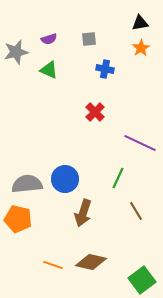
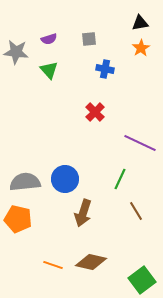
gray star: rotated 20 degrees clockwise
green triangle: rotated 24 degrees clockwise
green line: moved 2 px right, 1 px down
gray semicircle: moved 2 px left, 2 px up
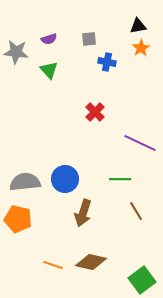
black triangle: moved 2 px left, 3 px down
blue cross: moved 2 px right, 7 px up
green line: rotated 65 degrees clockwise
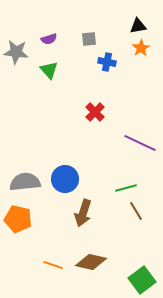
green line: moved 6 px right, 9 px down; rotated 15 degrees counterclockwise
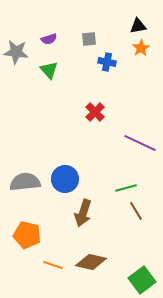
orange pentagon: moved 9 px right, 16 px down
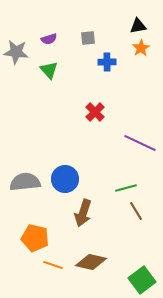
gray square: moved 1 px left, 1 px up
blue cross: rotated 12 degrees counterclockwise
orange pentagon: moved 8 px right, 3 px down
